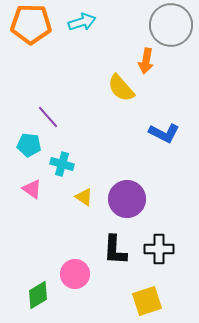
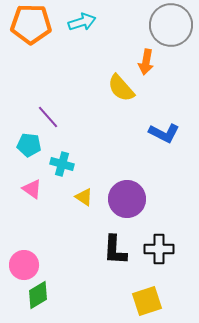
orange arrow: moved 1 px down
pink circle: moved 51 px left, 9 px up
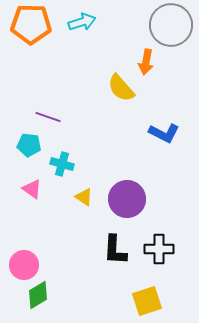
purple line: rotated 30 degrees counterclockwise
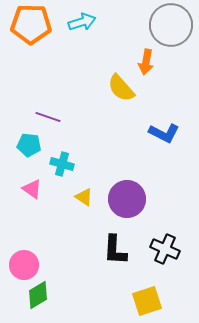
black cross: moved 6 px right; rotated 24 degrees clockwise
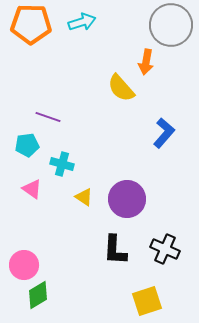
blue L-shape: rotated 76 degrees counterclockwise
cyan pentagon: moved 2 px left; rotated 15 degrees counterclockwise
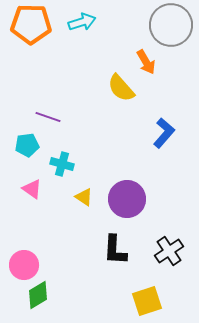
orange arrow: rotated 40 degrees counterclockwise
black cross: moved 4 px right, 2 px down; rotated 32 degrees clockwise
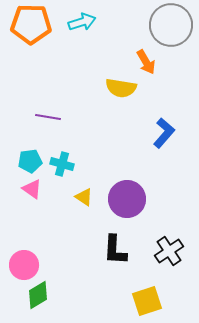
yellow semicircle: rotated 40 degrees counterclockwise
purple line: rotated 10 degrees counterclockwise
cyan pentagon: moved 3 px right, 16 px down
